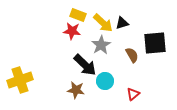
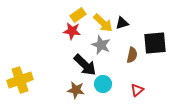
yellow rectangle: rotated 56 degrees counterclockwise
gray star: rotated 18 degrees counterclockwise
brown semicircle: rotated 42 degrees clockwise
cyan circle: moved 2 px left, 3 px down
red triangle: moved 4 px right, 4 px up
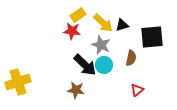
black triangle: moved 2 px down
black square: moved 3 px left, 6 px up
brown semicircle: moved 1 px left, 3 px down
yellow cross: moved 2 px left, 2 px down
cyan circle: moved 1 px right, 19 px up
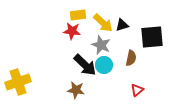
yellow rectangle: rotated 28 degrees clockwise
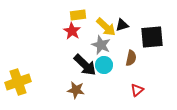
yellow arrow: moved 3 px right, 4 px down
red star: rotated 24 degrees clockwise
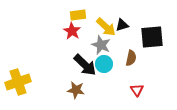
cyan circle: moved 1 px up
red triangle: rotated 24 degrees counterclockwise
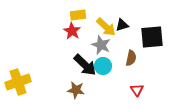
cyan circle: moved 1 px left, 2 px down
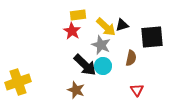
brown star: rotated 12 degrees clockwise
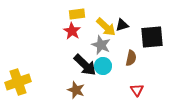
yellow rectangle: moved 1 px left, 1 px up
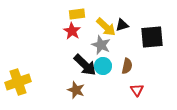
brown semicircle: moved 4 px left, 8 px down
